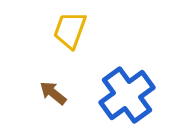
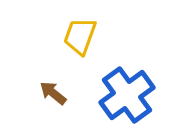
yellow trapezoid: moved 10 px right, 6 px down
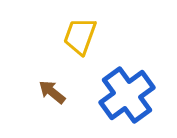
brown arrow: moved 1 px left, 1 px up
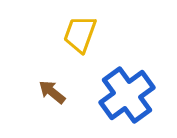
yellow trapezoid: moved 2 px up
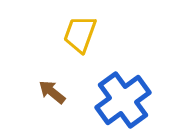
blue cross: moved 4 px left, 5 px down
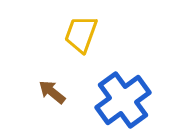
yellow trapezoid: moved 1 px right
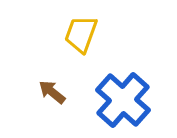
blue cross: rotated 12 degrees counterclockwise
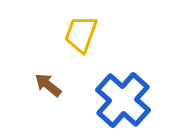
brown arrow: moved 4 px left, 7 px up
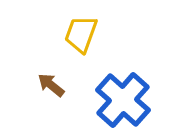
brown arrow: moved 3 px right
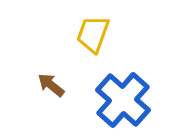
yellow trapezoid: moved 12 px right
